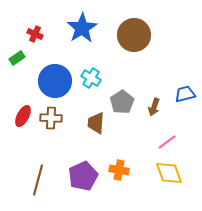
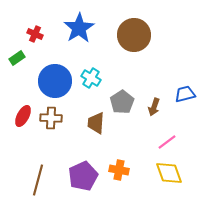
blue star: moved 3 px left
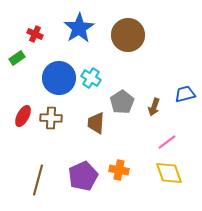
brown circle: moved 6 px left
blue circle: moved 4 px right, 3 px up
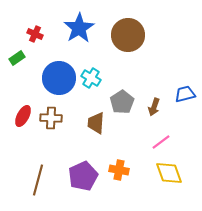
pink line: moved 6 px left
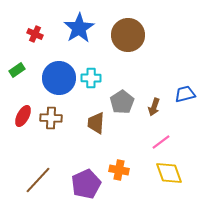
green rectangle: moved 12 px down
cyan cross: rotated 30 degrees counterclockwise
purple pentagon: moved 3 px right, 8 px down
brown line: rotated 28 degrees clockwise
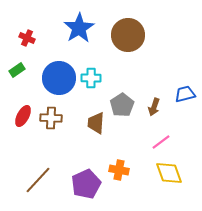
red cross: moved 8 px left, 4 px down
gray pentagon: moved 3 px down
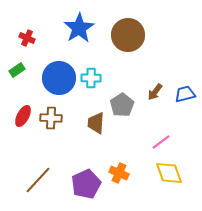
brown arrow: moved 1 px right, 15 px up; rotated 18 degrees clockwise
orange cross: moved 3 px down; rotated 12 degrees clockwise
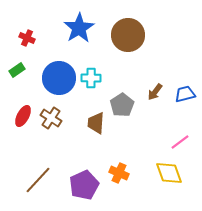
brown cross: rotated 30 degrees clockwise
pink line: moved 19 px right
purple pentagon: moved 2 px left, 1 px down
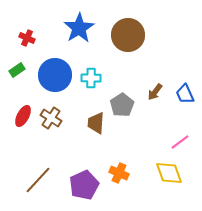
blue circle: moved 4 px left, 3 px up
blue trapezoid: rotated 100 degrees counterclockwise
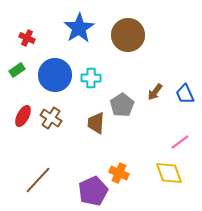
purple pentagon: moved 9 px right, 6 px down
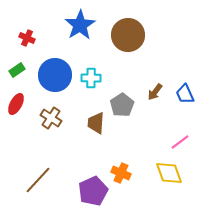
blue star: moved 1 px right, 3 px up
red ellipse: moved 7 px left, 12 px up
orange cross: moved 2 px right
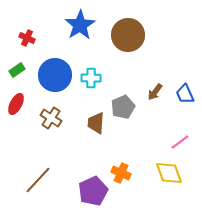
gray pentagon: moved 1 px right, 2 px down; rotated 10 degrees clockwise
